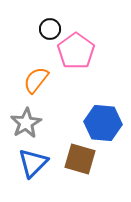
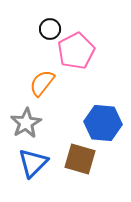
pink pentagon: rotated 9 degrees clockwise
orange semicircle: moved 6 px right, 3 px down
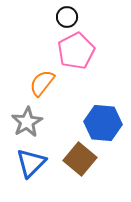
black circle: moved 17 px right, 12 px up
gray star: moved 1 px right, 1 px up
brown square: rotated 24 degrees clockwise
blue triangle: moved 2 px left
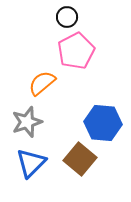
orange semicircle: rotated 12 degrees clockwise
gray star: rotated 12 degrees clockwise
